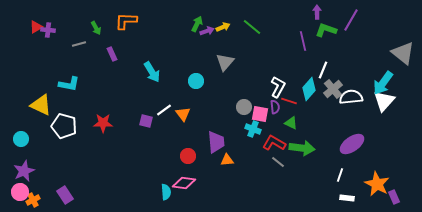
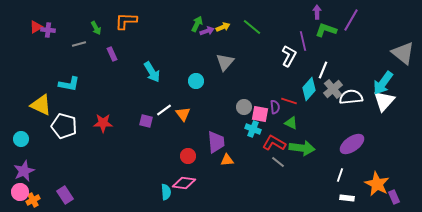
white L-shape at (278, 87): moved 11 px right, 31 px up
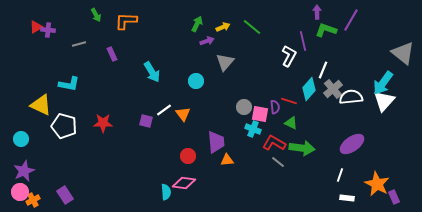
green arrow at (96, 28): moved 13 px up
purple arrow at (207, 31): moved 10 px down
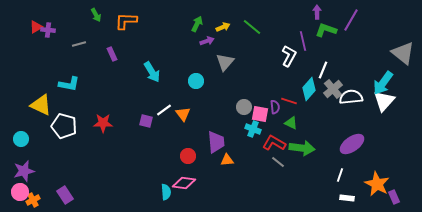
purple star at (24, 171): rotated 10 degrees clockwise
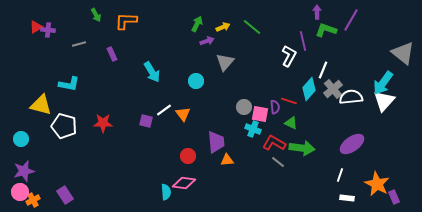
yellow triangle at (41, 105): rotated 10 degrees counterclockwise
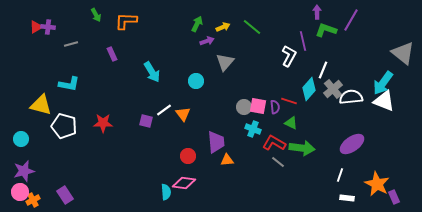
purple cross at (48, 30): moved 3 px up
gray line at (79, 44): moved 8 px left
white triangle at (384, 101): rotated 50 degrees counterclockwise
pink square at (260, 114): moved 2 px left, 8 px up
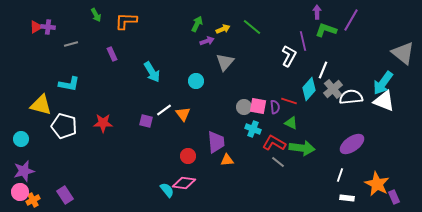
yellow arrow at (223, 27): moved 2 px down
cyan semicircle at (166, 192): moved 1 px right, 2 px up; rotated 35 degrees counterclockwise
